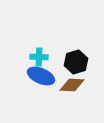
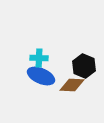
cyan cross: moved 1 px down
black hexagon: moved 8 px right, 4 px down; rotated 20 degrees counterclockwise
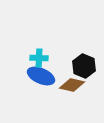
brown diamond: rotated 10 degrees clockwise
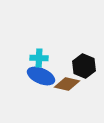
brown diamond: moved 5 px left, 1 px up
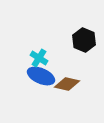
cyan cross: rotated 30 degrees clockwise
black hexagon: moved 26 px up
